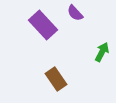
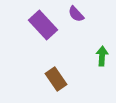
purple semicircle: moved 1 px right, 1 px down
green arrow: moved 4 px down; rotated 24 degrees counterclockwise
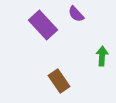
brown rectangle: moved 3 px right, 2 px down
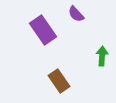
purple rectangle: moved 5 px down; rotated 8 degrees clockwise
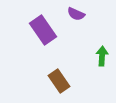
purple semicircle: rotated 24 degrees counterclockwise
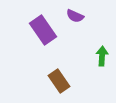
purple semicircle: moved 1 px left, 2 px down
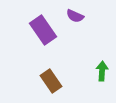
green arrow: moved 15 px down
brown rectangle: moved 8 px left
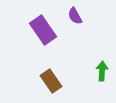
purple semicircle: rotated 36 degrees clockwise
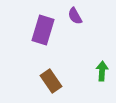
purple rectangle: rotated 52 degrees clockwise
